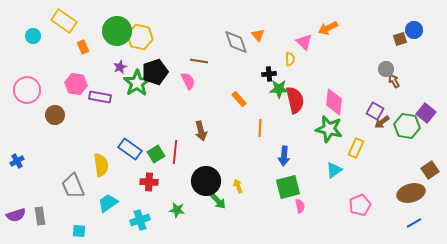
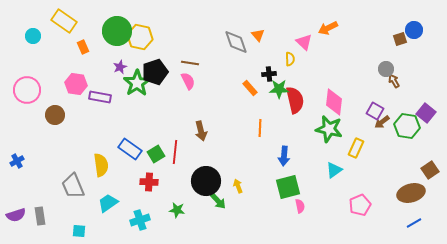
brown line at (199, 61): moved 9 px left, 2 px down
orange rectangle at (239, 99): moved 11 px right, 11 px up
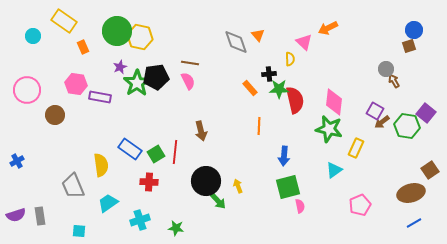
brown square at (400, 39): moved 9 px right, 7 px down
black pentagon at (155, 72): moved 1 px right, 5 px down; rotated 10 degrees clockwise
orange line at (260, 128): moved 1 px left, 2 px up
green star at (177, 210): moved 1 px left, 18 px down
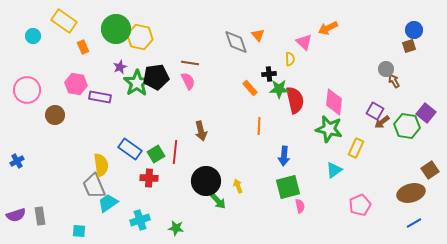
green circle at (117, 31): moved 1 px left, 2 px up
red cross at (149, 182): moved 4 px up
gray trapezoid at (73, 186): moved 21 px right
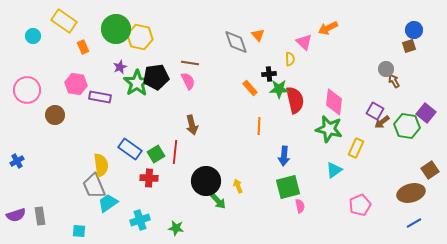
brown arrow at (201, 131): moved 9 px left, 6 px up
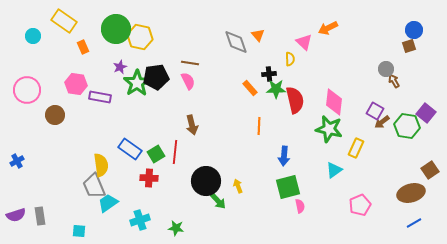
green star at (279, 89): moved 3 px left
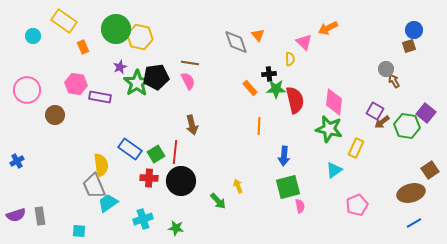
black circle at (206, 181): moved 25 px left
pink pentagon at (360, 205): moved 3 px left
cyan cross at (140, 220): moved 3 px right, 1 px up
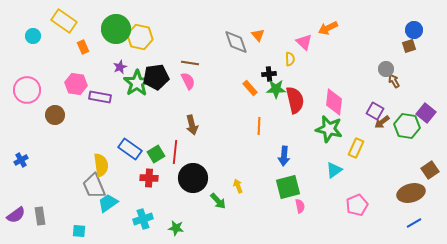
blue cross at (17, 161): moved 4 px right, 1 px up
black circle at (181, 181): moved 12 px right, 3 px up
purple semicircle at (16, 215): rotated 18 degrees counterclockwise
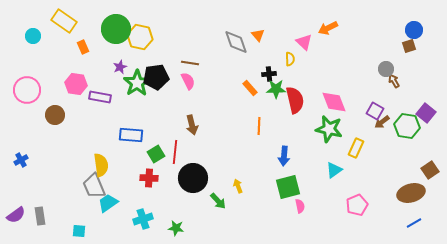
pink diamond at (334, 102): rotated 28 degrees counterclockwise
blue rectangle at (130, 149): moved 1 px right, 14 px up; rotated 30 degrees counterclockwise
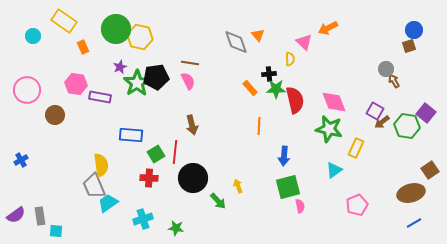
cyan square at (79, 231): moved 23 px left
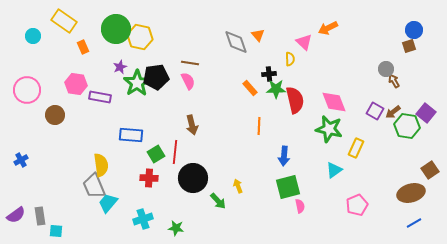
brown arrow at (382, 122): moved 11 px right, 10 px up
cyan trapezoid at (108, 203): rotated 15 degrees counterclockwise
